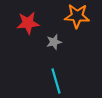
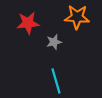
orange star: moved 1 px down
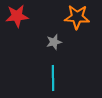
red star: moved 11 px left, 7 px up
cyan line: moved 3 px left, 3 px up; rotated 15 degrees clockwise
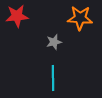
orange star: moved 3 px right, 1 px down
